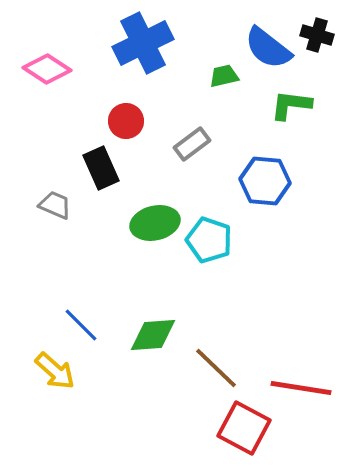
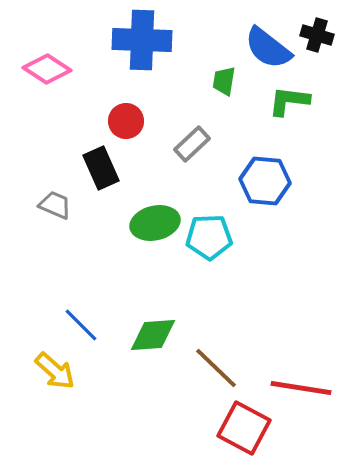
blue cross: moved 1 px left, 3 px up; rotated 28 degrees clockwise
green trapezoid: moved 5 px down; rotated 68 degrees counterclockwise
green L-shape: moved 2 px left, 4 px up
gray rectangle: rotated 6 degrees counterclockwise
cyan pentagon: moved 3 px up; rotated 21 degrees counterclockwise
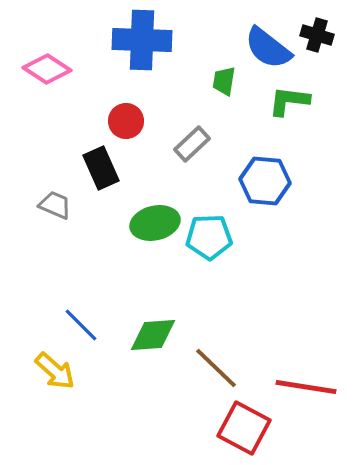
red line: moved 5 px right, 1 px up
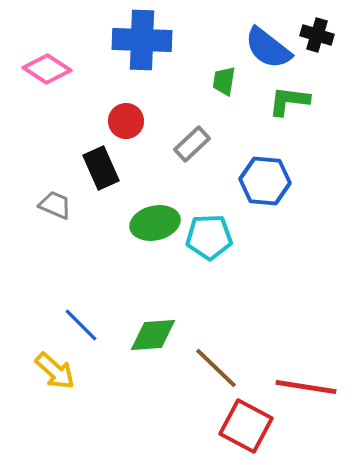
red square: moved 2 px right, 2 px up
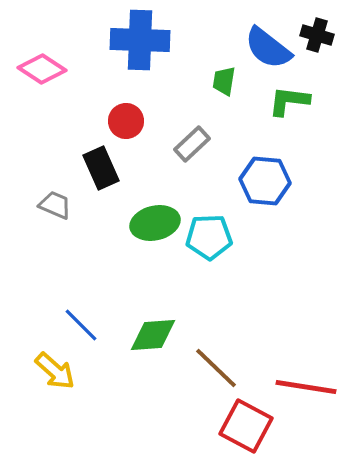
blue cross: moved 2 px left
pink diamond: moved 5 px left
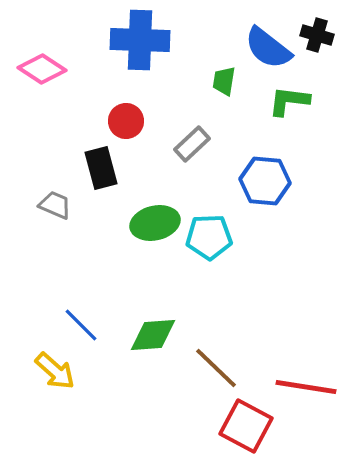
black rectangle: rotated 9 degrees clockwise
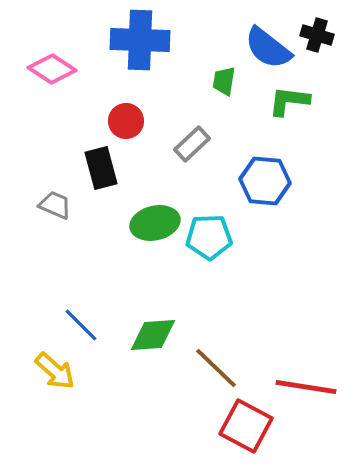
pink diamond: moved 10 px right
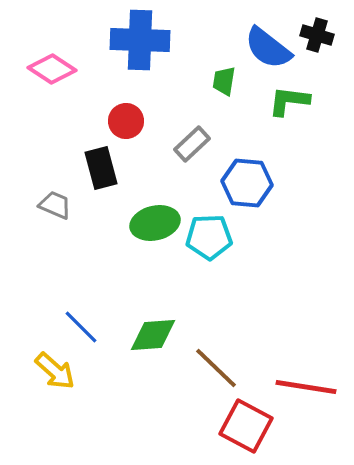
blue hexagon: moved 18 px left, 2 px down
blue line: moved 2 px down
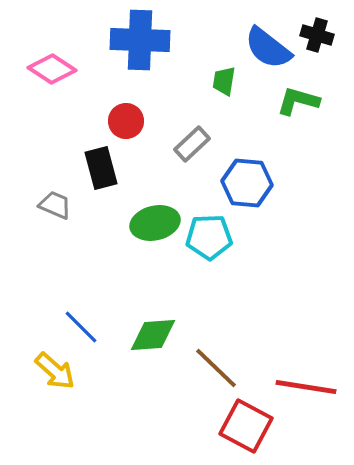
green L-shape: moved 9 px right; rotated 9 degrees clockwise
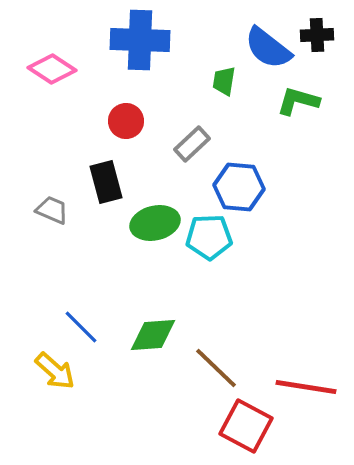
black cross: rotated 20 degrees counterclockwise
black rectangle: moved 5 px right, 14 px down
blue hexagon: moved 8 px left, 4 px down
gray trapezoid: moved 3 px left, 5 px down
